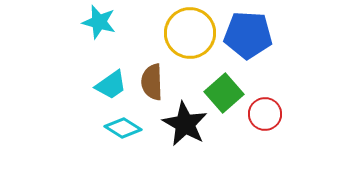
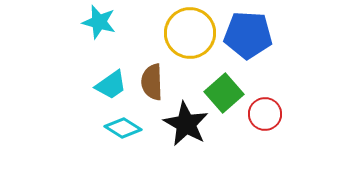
black star: moved 1 px right
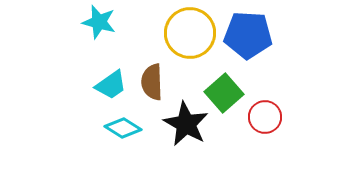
red circle: moved 3 px down
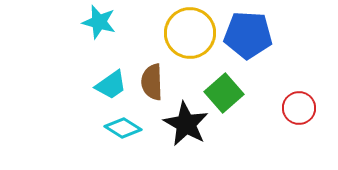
red circle: moved 34 px right, 9 px up
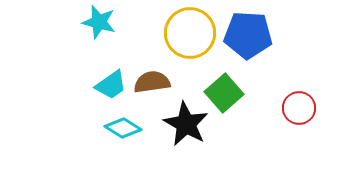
brown semicircle: rotated 84 degrees clockwise
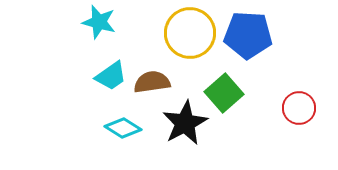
cyan trapezoid: moved 9 px up
black star: moved 1 px left, 1 px up; rotated 15 degrees clockwise
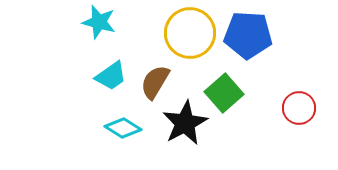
brown semicircle: moved 3 px right; rotated 51 degrees counterclockwise
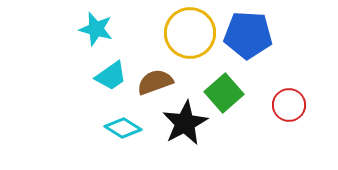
cyan star: moved 3 px left, 7 px down
brown semicircle: rotated 39 degrees clockwise
red circle: moved 10 px left, 3 px up
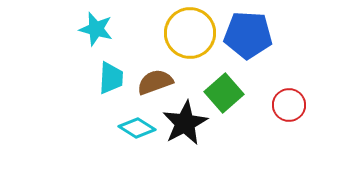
cyan trapezoid: moved 2 px down; rotated 52 degrees counterclockwise
cyan diamond: moved 14 px right
